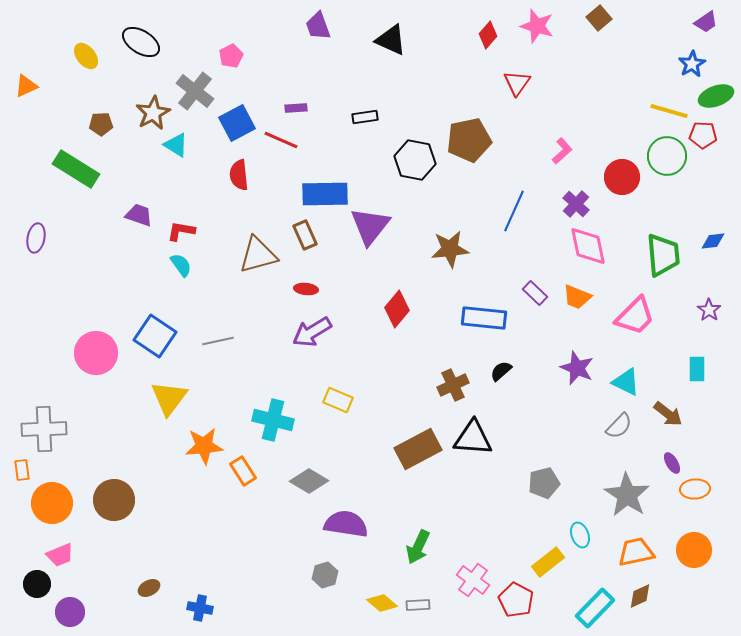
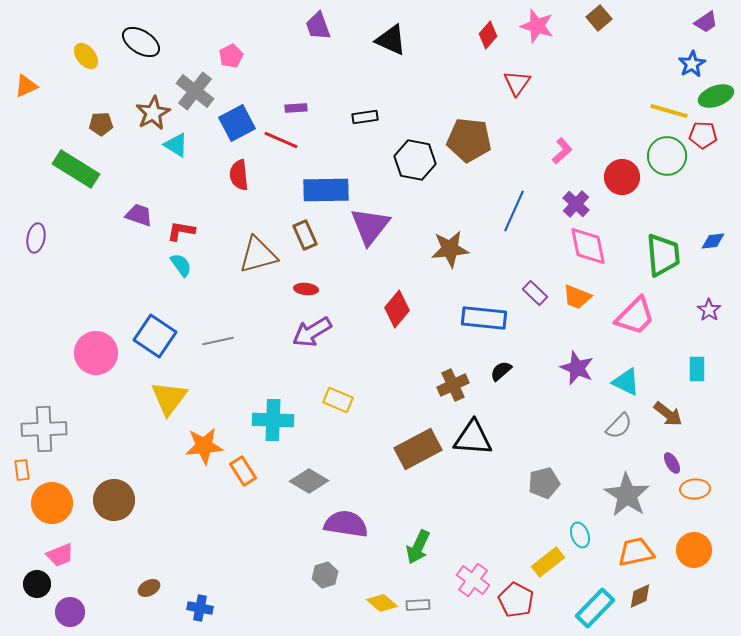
brown pentagon at (469, 140): rotated 18 degrees clockwise
blue rectangle at (325, 194): moved 1 px right, 4 px up
cyan cross at (273, 420): rotated 12 degrees counterclockwise
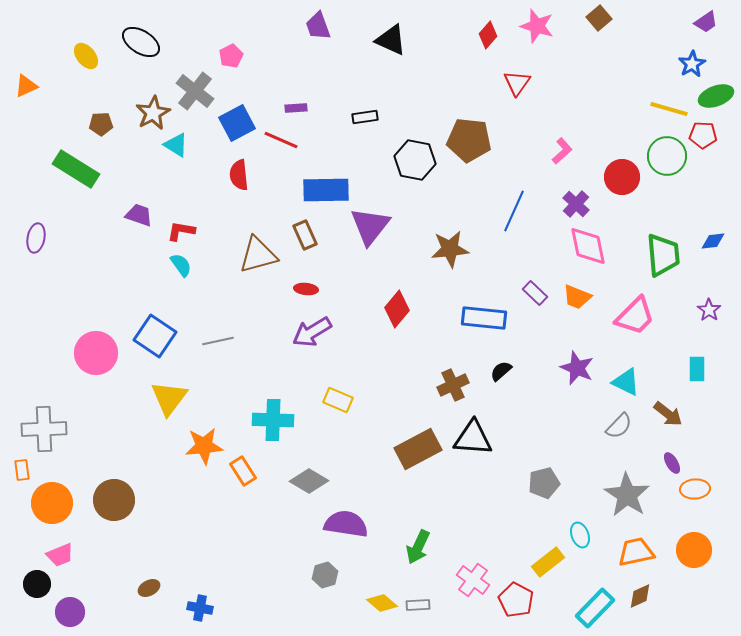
yellow line at (669, 111): moved 2 px up
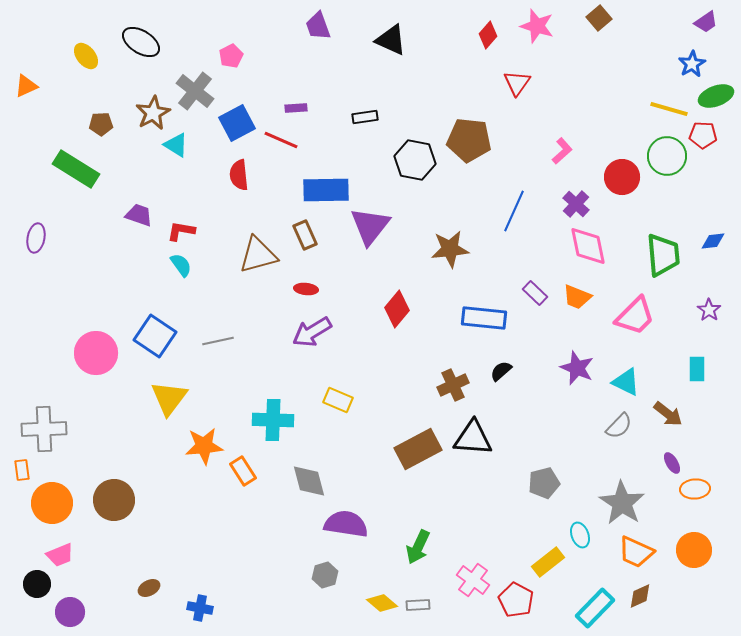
gray diamond at (309, 481): rotated 45 degrees clockwise
gray star at (627, 495): moved 5 px left, 8 px down
orange trapezoid at (636, 552): rotated 144 degrees counterclockwise
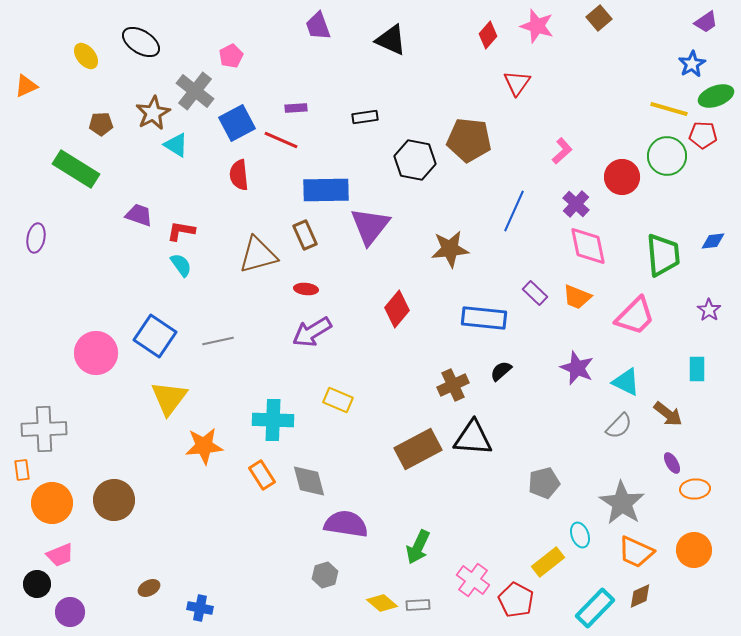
orange rectangle at (243, 471): moved 19 px right, 4 px down
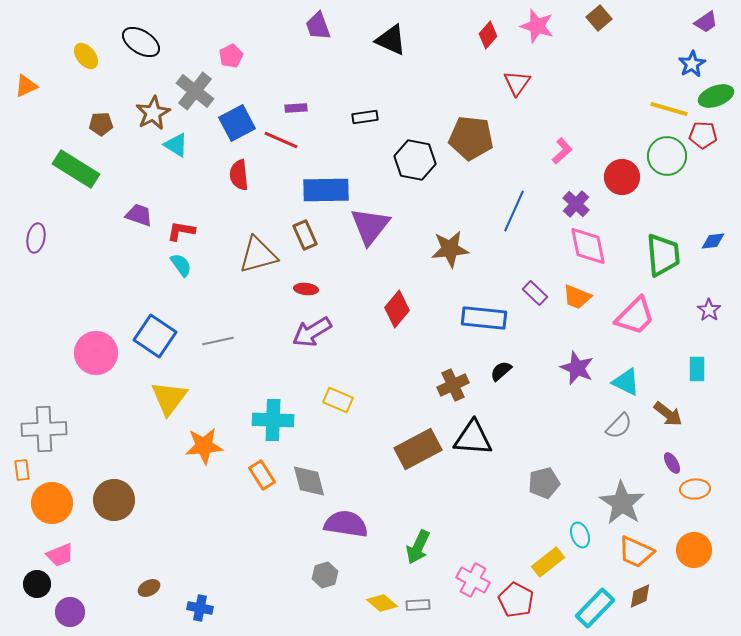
brown pentagon at (469, 140): moved 2 px right, 2 px up
pink cross at (473, 580): rotated 8 degrees counterclockwise
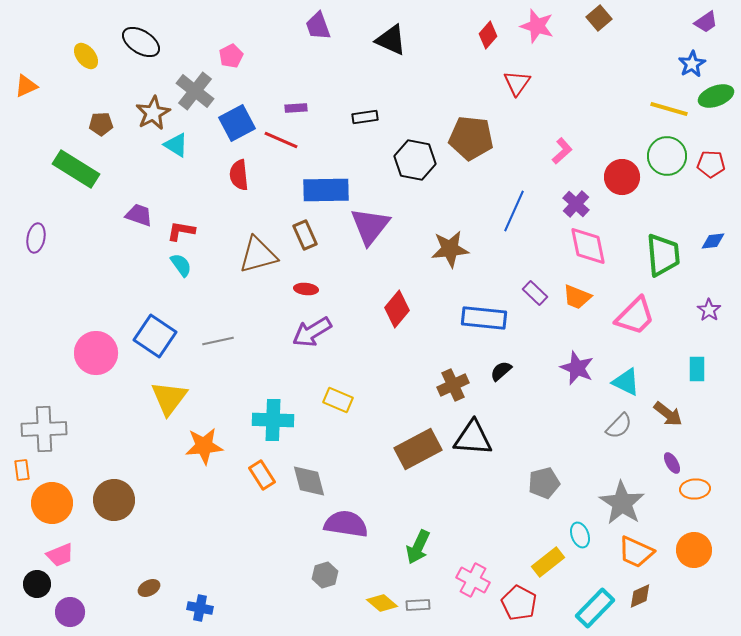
red pentagon at (703, 135): moved 8 px right, 29 px down
red pentagon at (516, 600): moved 3 px right, 3 px down
